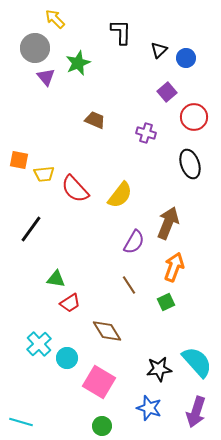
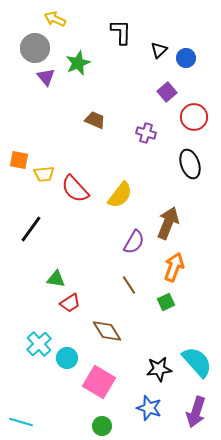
yellow arrow: rotated 20 degrees counterclockwise
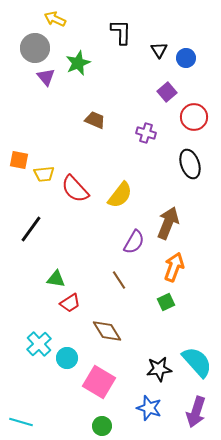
black triangle: rotated 18 degrees counterclockwise
brown line: moved 10 px left, 5 px up
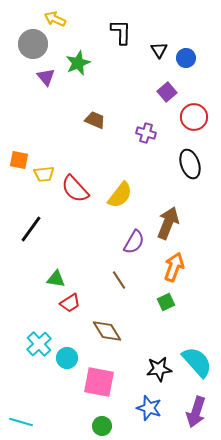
gray circle: moved 2 px left, 4 px up
pink square: rotated 20 degrees counterclockwise
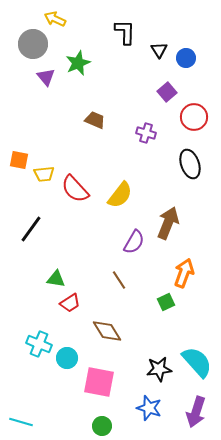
black L-shape: moved 4 px right
orange arrow: moved 10 px right, 6 px down
cyan cross: rotated 25 degrees counterclockwise
